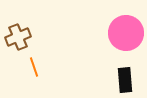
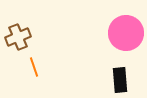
black rectangle: moved 5 px left
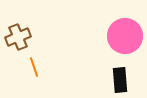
pink circle: moved 1 px left, 3 px down
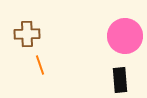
brown cross: moved 9 px right, 3 px up; rotated 20 degrees clockwise
orange line: moved 6 px right, 2 px up
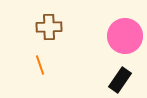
brown cross: moved 22 px right, 7 px up
black rectangle: rotated 40 degrees clockwise
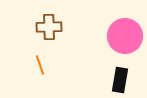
black rectangle: rotated 25 degrees counterclockwise
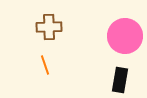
orange line: moved 5 px right
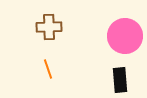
orange line: moved 3 px right, 4 px down
black rectangle: rotated 15 degrees counterclockwise
